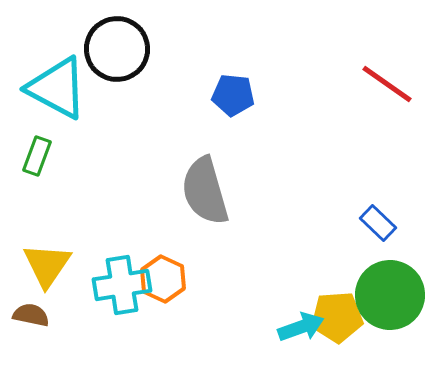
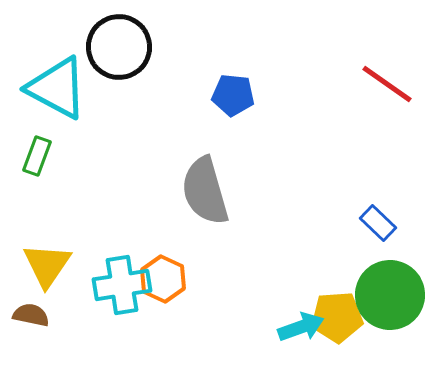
black circle: moved 2 px right, 2 px up
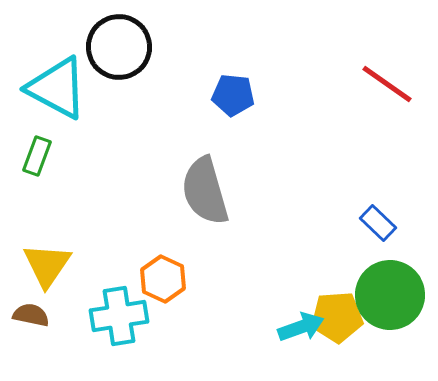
cyan cross: moved 3 px left, 31 px down
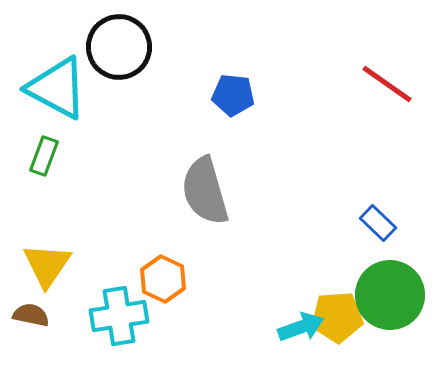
green rectangle: moved 7 px right
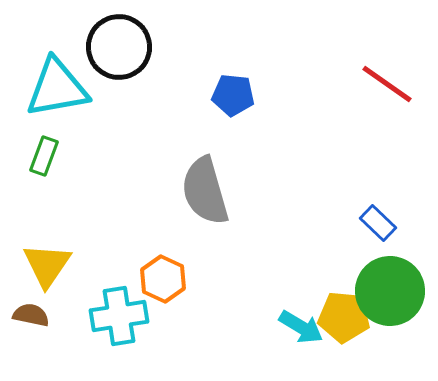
cyan triangle: rotated 38 degrees counterclockwise
green circle: moved 4 px up
yellow pentagon: moved 7 px right; rotated 9 degrees clockwise
cyan arrow: rotated 51 degrees clockwise
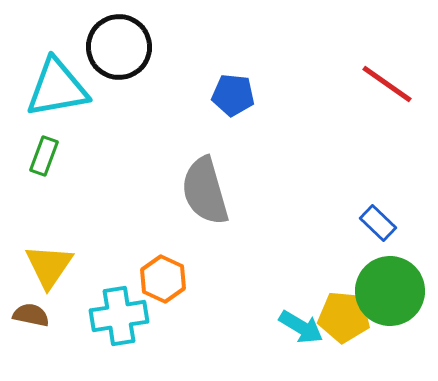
yellow triangle: moved 2 px right, 1 px down
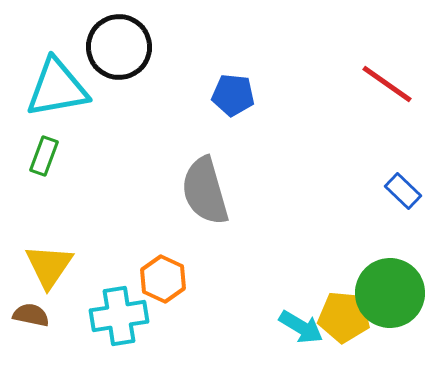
blue rectangle: moved 25 px right, 32 px up
green circle: moved 2 px down
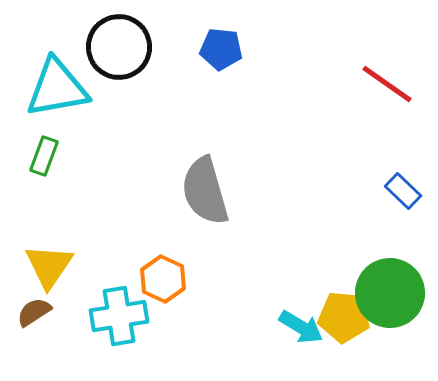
blue pentagon: moved 12 px left, 46 px up
brown semicircle: moved 3 px right, 3 px up; rotated 45 degrees counterclockwise
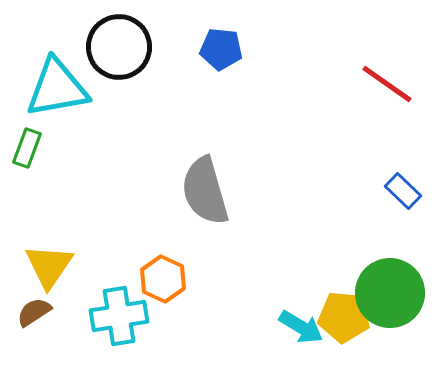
green rectangle: moved 17 px left, 8 px up
